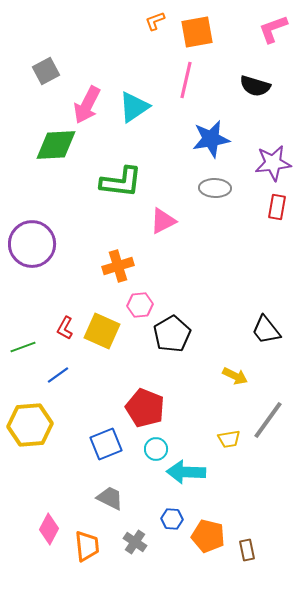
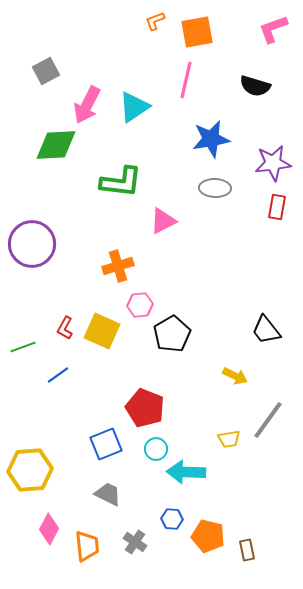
yellow hexagon: moved 45 px down
gray trapezoid: moved 2 px left, 4 px up
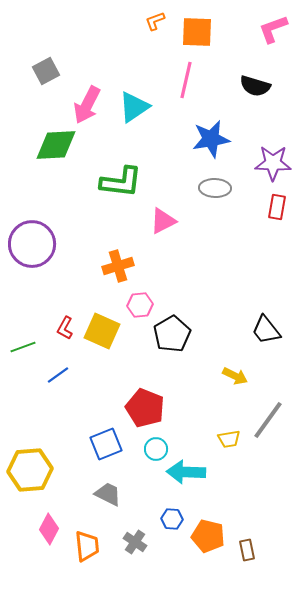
orange square: rotated 12 degrees clockwise
purple star: rotated 9 degrees clockwise
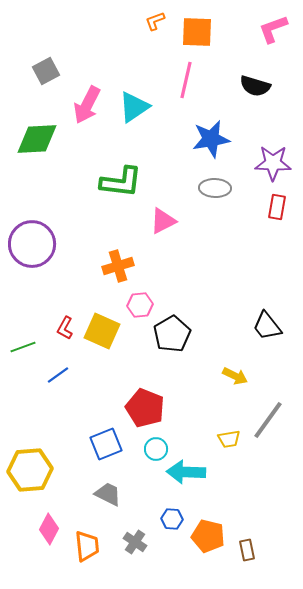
green diamond: moved 19 px left, 6 px up
black trapezoid: moved 1 px right, 4 px up
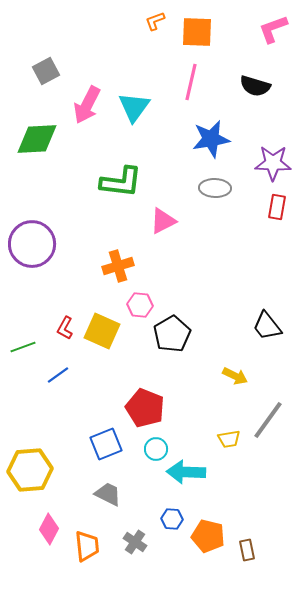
pink line: moved 5 px right, 2 px down
cyan triangle: rotated 20 degrees counterclockwise
pink hexagon: rotated 10 degrees clockwise
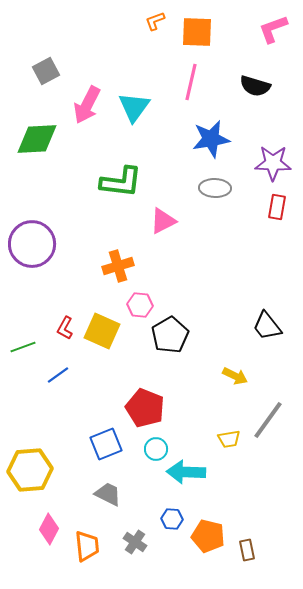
black pentagon: moved 2 px left, 1 px down
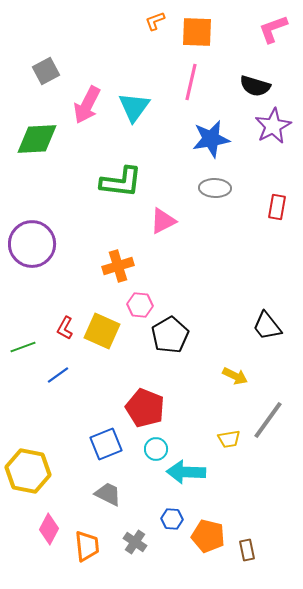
purple star: moved 37 px up; rotated 30 degrees counterclockwise
yellow hexagon: moved 2 px left, 1 px down; rotated 15 degrees clockwise
